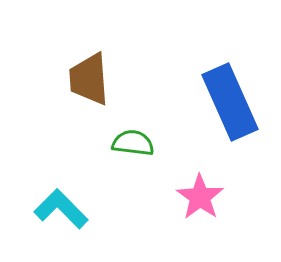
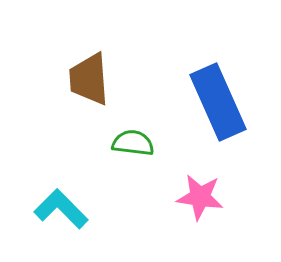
blue rectangle: moved 12 px left
pink star: rotated 27 degrees counterclockwise
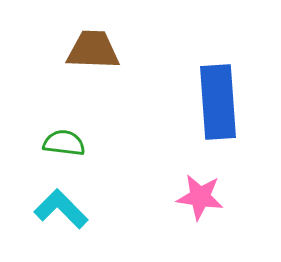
brown trapezoid: moved 4 px right, 29 px up; rotated 96 degrees clockwise
blue rectangle: rotated 20 degrees clockwise
green semicircle: moved 69 px left
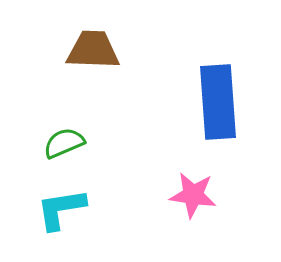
green semicircle: rotated 30 degrees counterclockwise
pink star: moved 7 px left, 2 px up
cyan L-shape: rotated 54 degrees counterclockwise
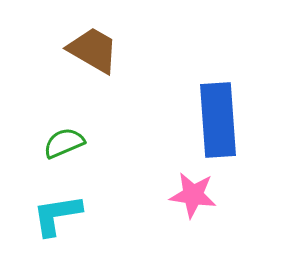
brown trapezoid: rotated 28 degrees clockwise
blue rectangle: moved 18 px down
cyan L-shape: moved 4 px left, 6 px down
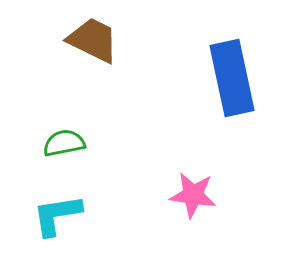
brown trapezoid: moved 10 px up; rotated 4 degrees counterclockwise
blue rectangle: moved 14 px right, 42 px up; rotated 8 degrees counterclockwise
green semicircle: rotated 12 degrees clockwise
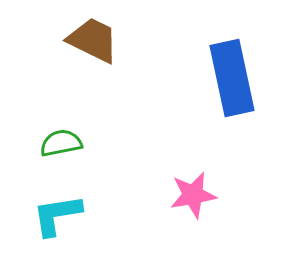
green semicircle: moved 3 px left
pink star: rotated 18 degrees counterclockwise
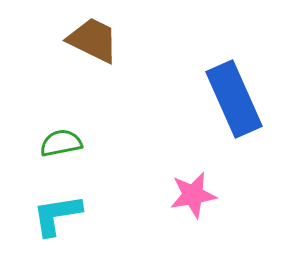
blue rectangle: moved 2 px right, 21 px down; rotated 12 degrees counterclockwise
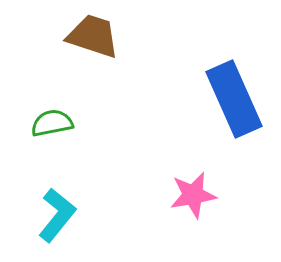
brown trapezoid: moved 4 px up; rotated 8 degrees counterclockwise
green semicircle: moved 9 px left, 20 px up
cyan L-shape: rotated 138 degrees clockwise
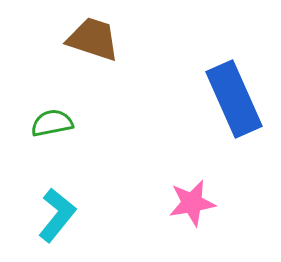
brown trapezoid: moved 3 px down
pink star: moved 1 px left, 8 px down
